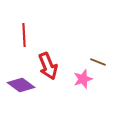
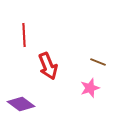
pink star: moved 7 px right, 9 px down
purple diamond: moved 19 px down
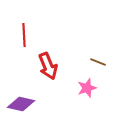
pink star: moved 3 px left
purple diamond: rotated 24 degrees counterclockwise
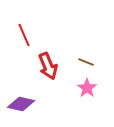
red line: rotated 20 degrees counterclockwise
brown line: moved 12 px left
pink star: rotated 18 degrees counterclockwise
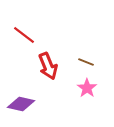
red line: rotated 30 degrees counterclockwise
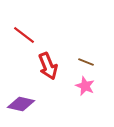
pink star: moved 2 px left, 2 px up; rotated 12 degrees counterclockwise
